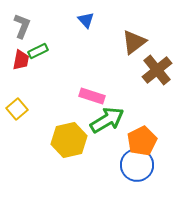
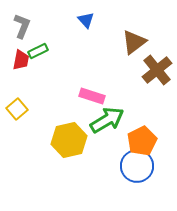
blue circle: moved 1 px down
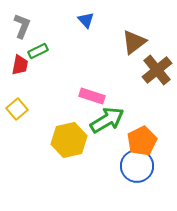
red trapezoid: moved 1 px left, 5 px down
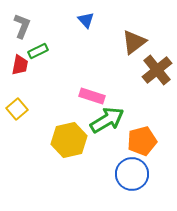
orange pentagon: rotated 12 degrees clockwise
blue circle: moved 5 px left, 8 px down
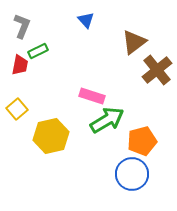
yellow hexagon: moved 18 px left, 4 px up
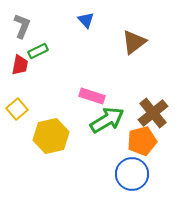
brown cross: moved 4 px left, 43 px down
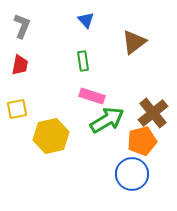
green rectangle: moved 45 px right, 10 px down; rotated 72 degrees counterclockwise
yellow square: rotated 30 degrees clockwise
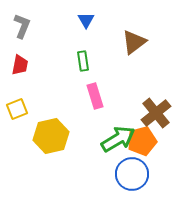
blue triangle: rotated 12 degrees clockwise
pink rectangle: moved 3 px right; rotated 55 degrees clockwise
yellow square: rotated 10 degrees counterclockwise
brown cross: moved 3 px right
green arrow: moved 11 px right, 19 px down
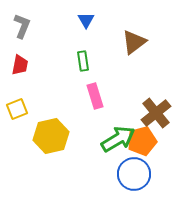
blue circle: moved 2 px right
